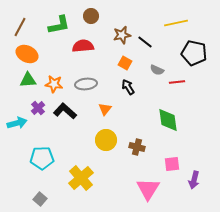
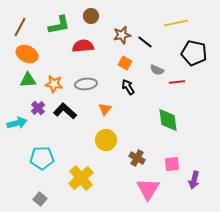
brown cross: moved 11 px down; rotated 14 degrees clockwise
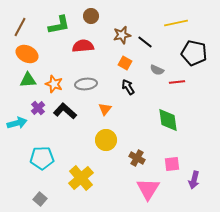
orange star: rotated 12 degrees clockwise
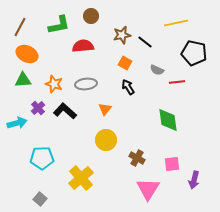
green triangle: moved 5 px left
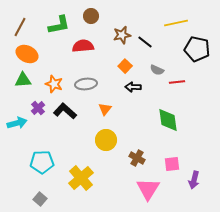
black pentagon: moved 3 px right, 4 px up
orange square: moved 3 px down; rotated 16 degrees clockwise
black arrow: moved 5 px right; rotated 56 degrees counterclockwise
cyan pentagon: moved 4 px down
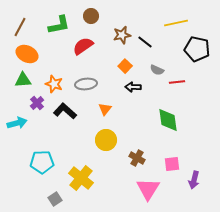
red semicircle: rotated 30 degrees counterclockwise
purple cross: moved 1 px left, 5 px up
yellow cross: rotated 10 degrees counterclockwise
gray square: moved 15 px right; rotated 16 degrees clockwise
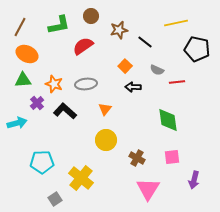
brown star: moved 3 px left, 5 px up
pink square: moved 7 px up
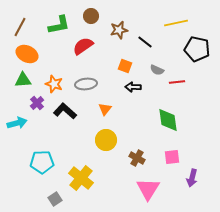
orange square: rotated 24 degrees counterclockwise
purple arrow: moved 2 px left, 2 px up
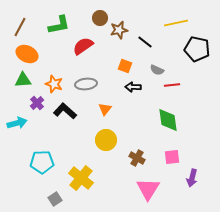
brown circle: moved 9 px right, 2 px down
red line: moved 5 px left, 3 px down
